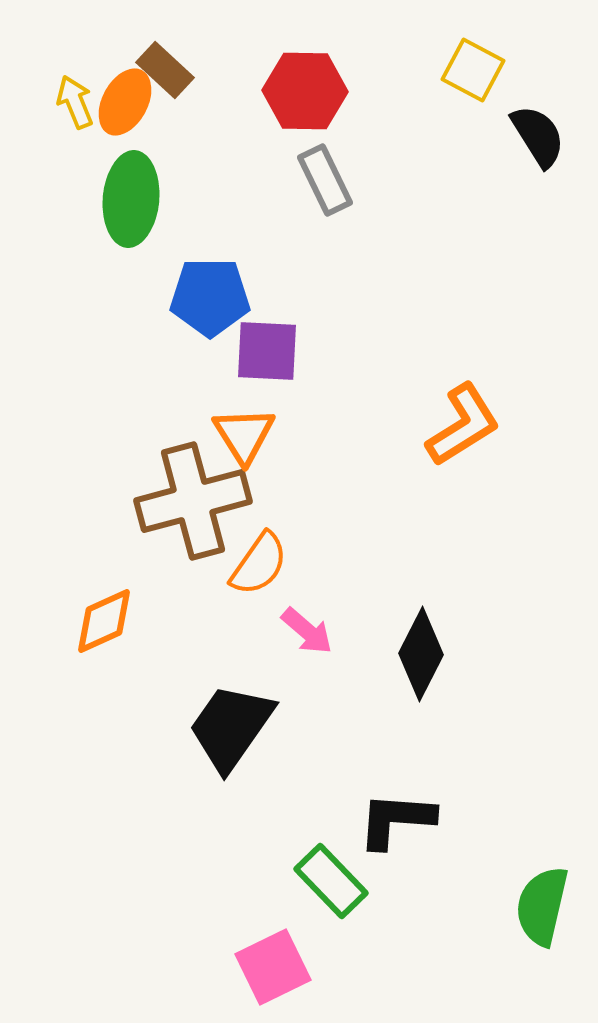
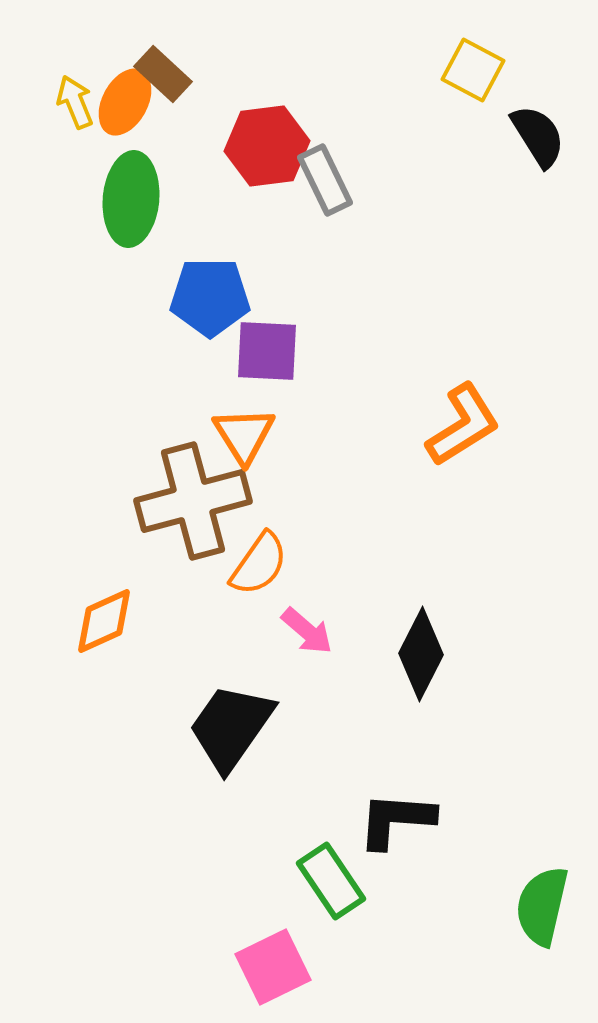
brown rectangle: moved 2 px left, 4 px down
red hexagon: moved 38 px left, 55 px down; rotated 8 degrees counterclockwise
green rectangle: rotated 10 degrees clockwise
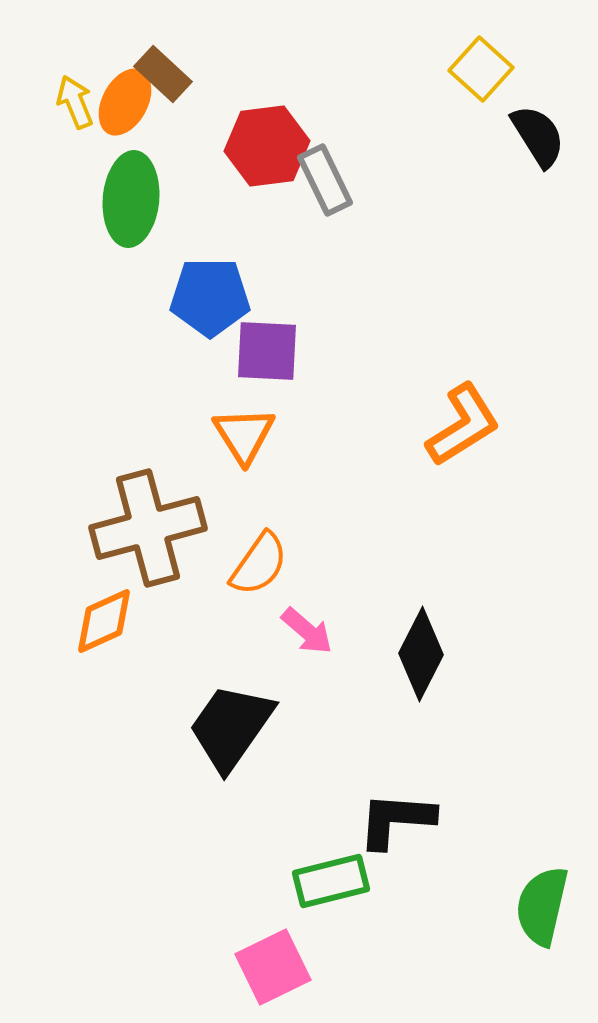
yellow square: moved 8 px right, 1 px up; rotated 14 degrees clockwise
brown cross: moved 45 px left, 27 px down
green rectangle: rotated 70 degrees counterclockwise
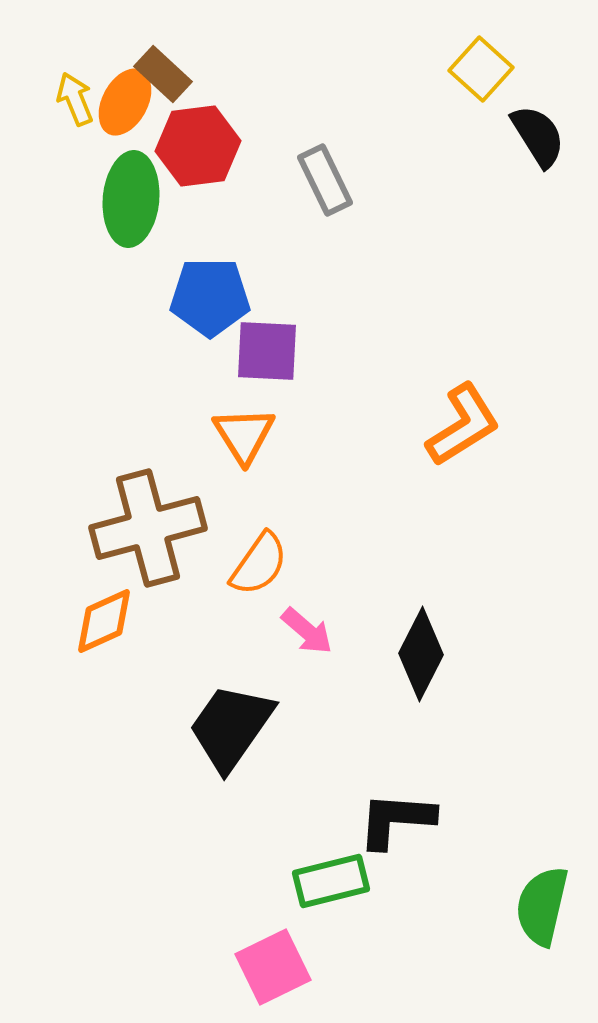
yellow arrow: moved 3 px up
red hexagon: moved 69 px left
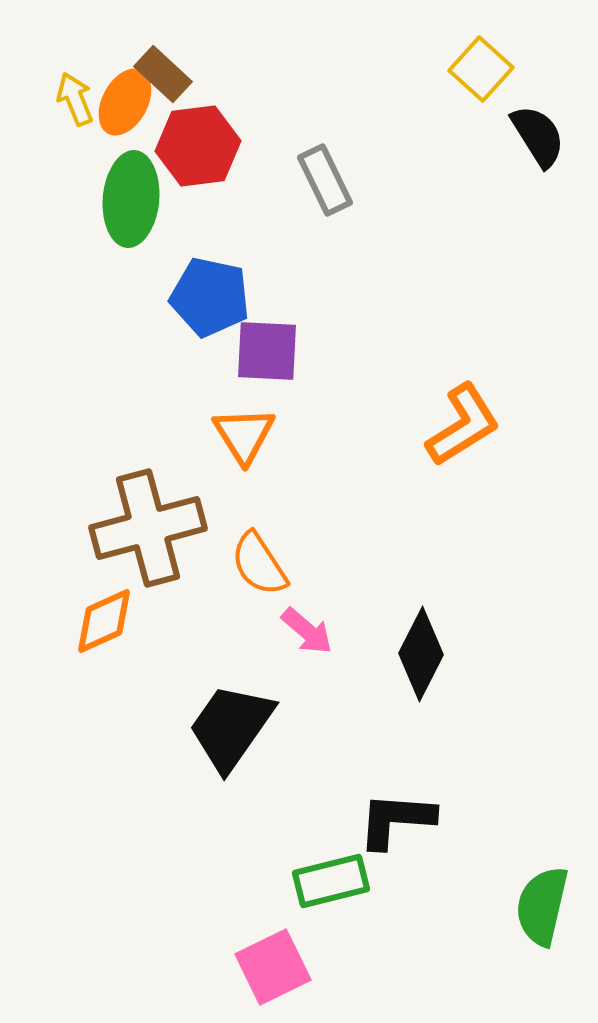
blue pentagon: rotated 12 degrees clockwise
orange semicircle: rotated 112 degrees clockwise
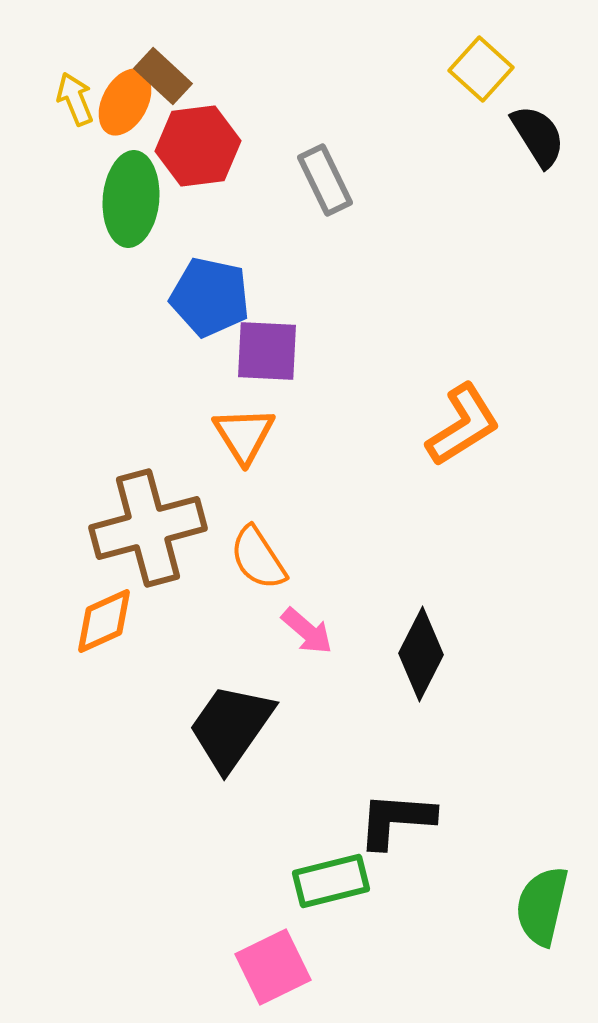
brown rectangle: moved 2 px down
orange semicircle: moved 1 px left, 6 px up
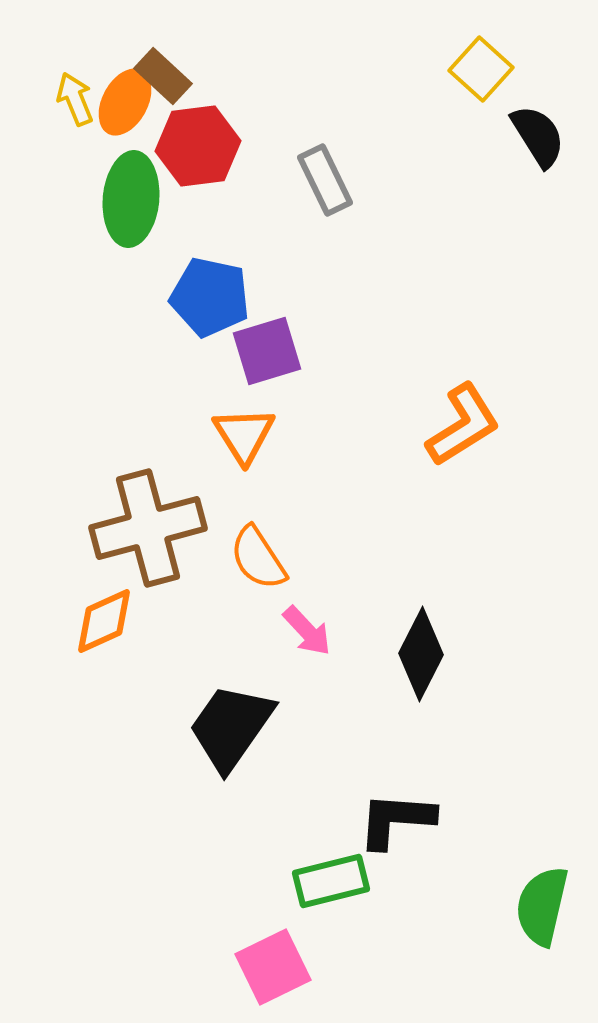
purple square: rotated 20 degrees counterclockwise
pink arrow: rotated 6 degrees clockwise
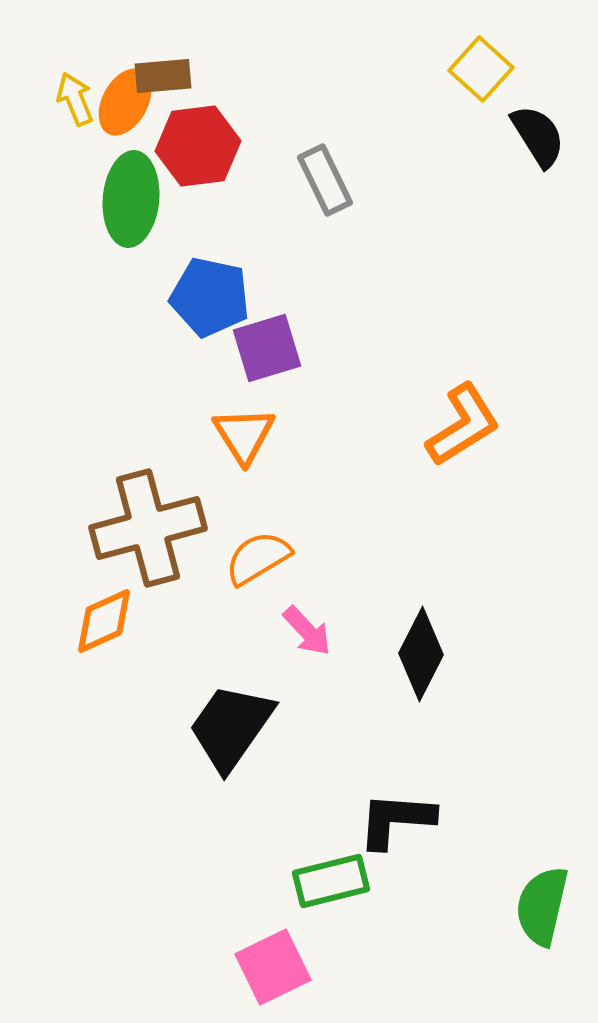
brown rectangle: rotated 48 degrees counterclockwise
purple square: moved 3 px up
orange semicircle: rotated 92 degrees clockwise
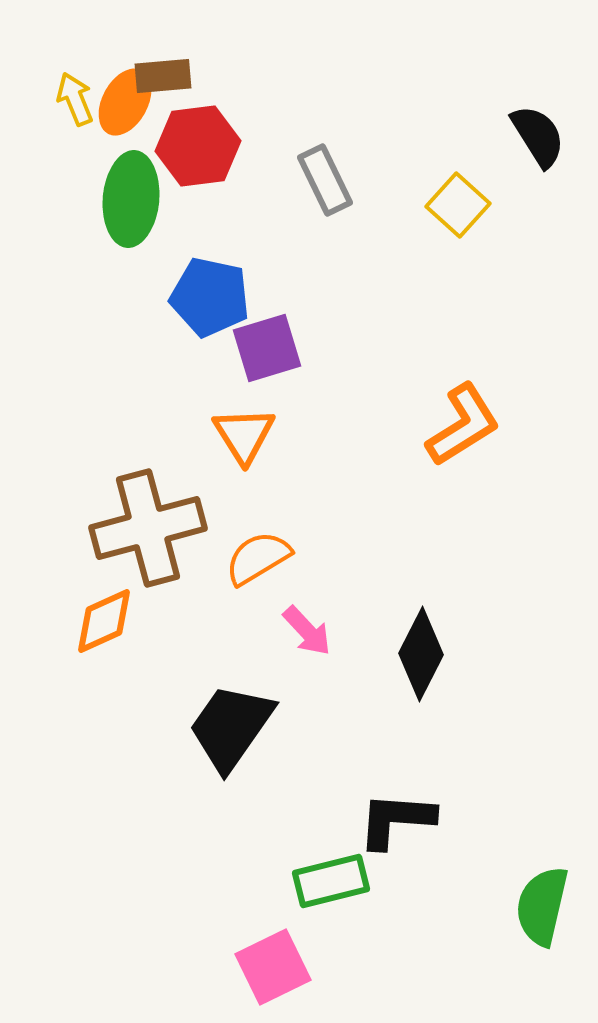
yellow square: moved 23 px left, 136 px down
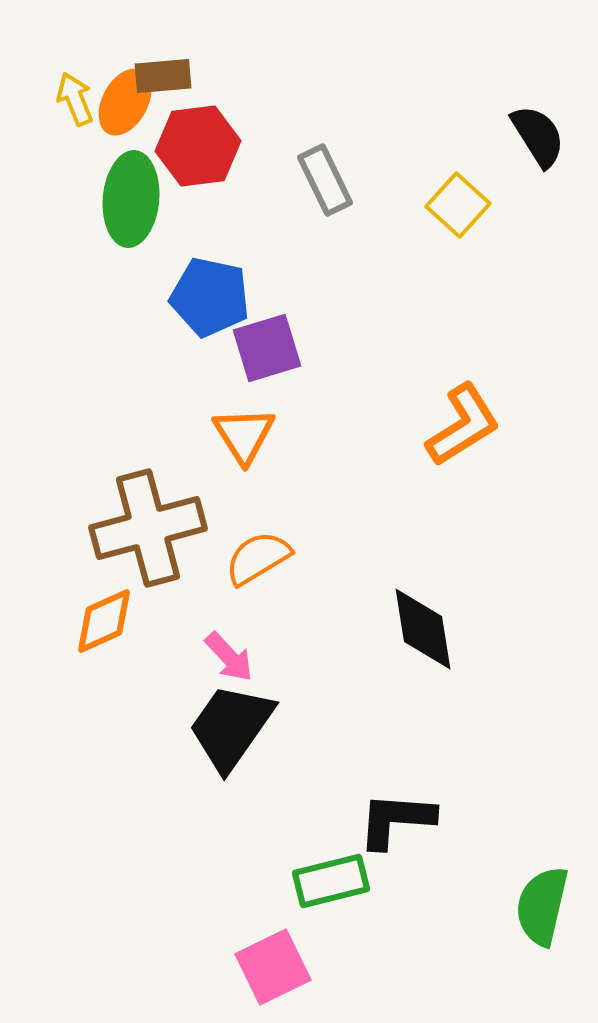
pink arrow: moved 78 px left, 26 px down
black diamond: moved 2 px right, 25 px up; rotated 36 degrees counterclockwise
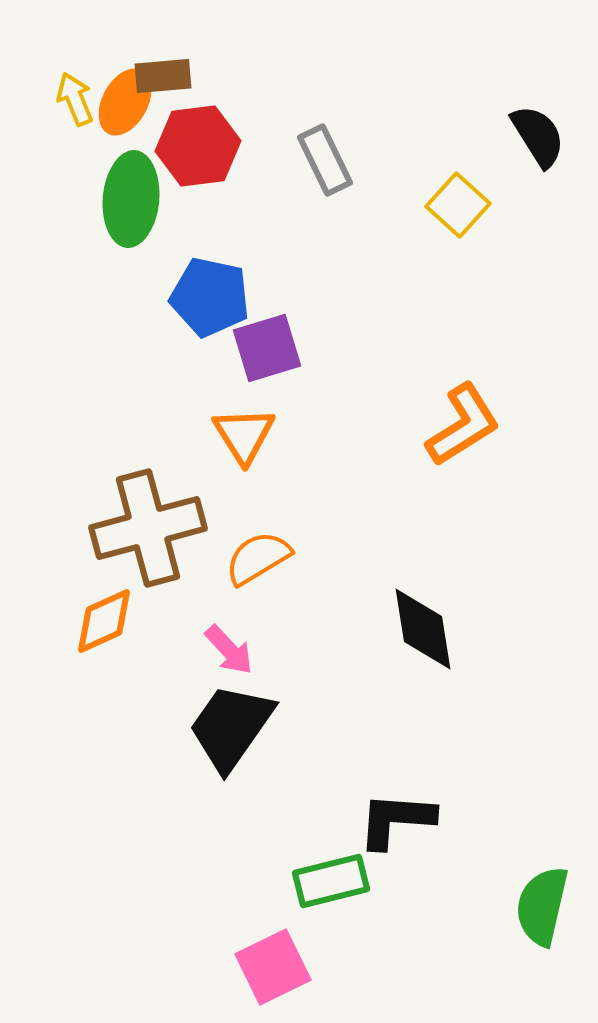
gray rectangle: moved 20 px up
pink arrow: moved 7 px up
